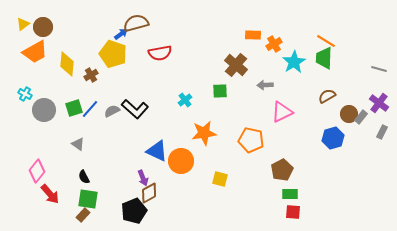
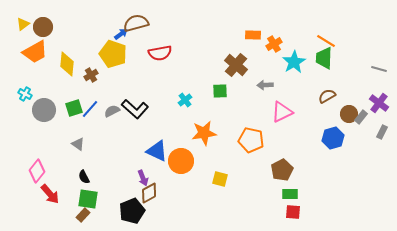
black pentagon at (134, 211): moved 2 px left
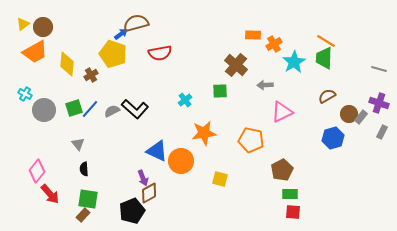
purple cross at (379, 103): rotated 18 degrees counterclockwise
gray triangle at (78, 144): rotated 16 degrees clockwise
black semicircle at (84, 177): moved 8 px up; rotated 24 degrees clockwise
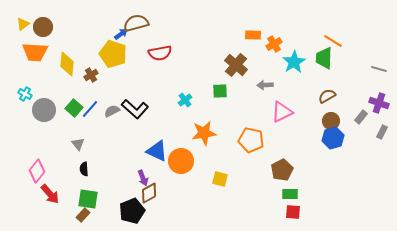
orange line at (326, 41): moved 7 px right
orange trapezoid at (35, 52): rotated 32 degrees clockwise
green square at (74, 108): rotated 30 degrees counterclockwise
brown circle at (349, 114): moved 18 px left, 7 px down
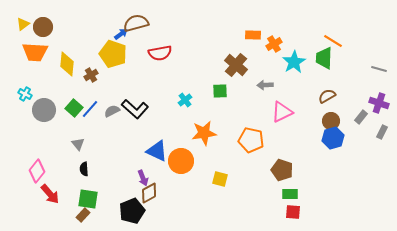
brown pentagon at (282, 170): rotated 25 degrees counterclockwise
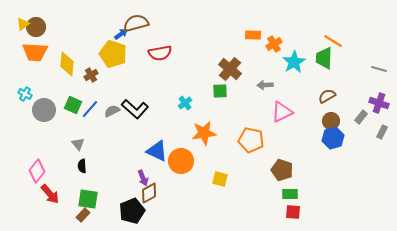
brown circle at (43, 27): moved 7 px left
brown cross at (236, 65): moved 6 px left, 4 px down
cyan cross at (185, 100): moved 3 px down
green square at (74, 108): moved 1 px left, 3 px up; rotated 18 degrees counterclockwise
black semicircle at (84, 169): moved 2 px left, 3 px up
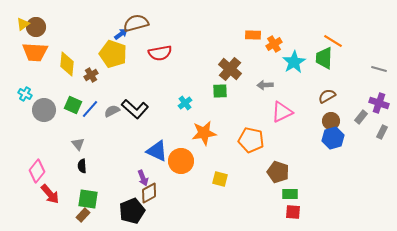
brown pentagon at (282, 170): moved 4 px left, 2 px down
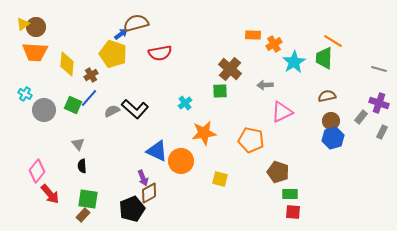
brown semicircle at (327, 96): rotated 18 degrees clockwise
blue line at (90, 109): moved 1 px left, 11 px up
black pentagon at (132, 211): moved 2 px up
